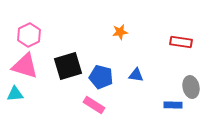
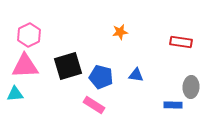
pink triangle: rotated 20 degrees counterclockwise
gray ellipse: rotated 15 degrees clockwise
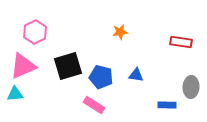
pink hexagon: moved 6 px right, 3 px up
pink triangle: moved 2 px left; rotated 20 degrees counterclockwise
blue rectangle: moved 6 px left
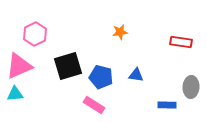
pink hexagon: moved 2 px down
pink triangle: moved 4 px left
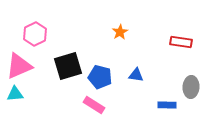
orange star: rotated 21 degrees counterclockwise
blue pentagon: moved 1 px left
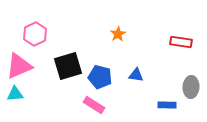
orange star: moved 2 px left, 2 px down
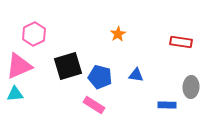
pink hexagon: moved 1 px left
